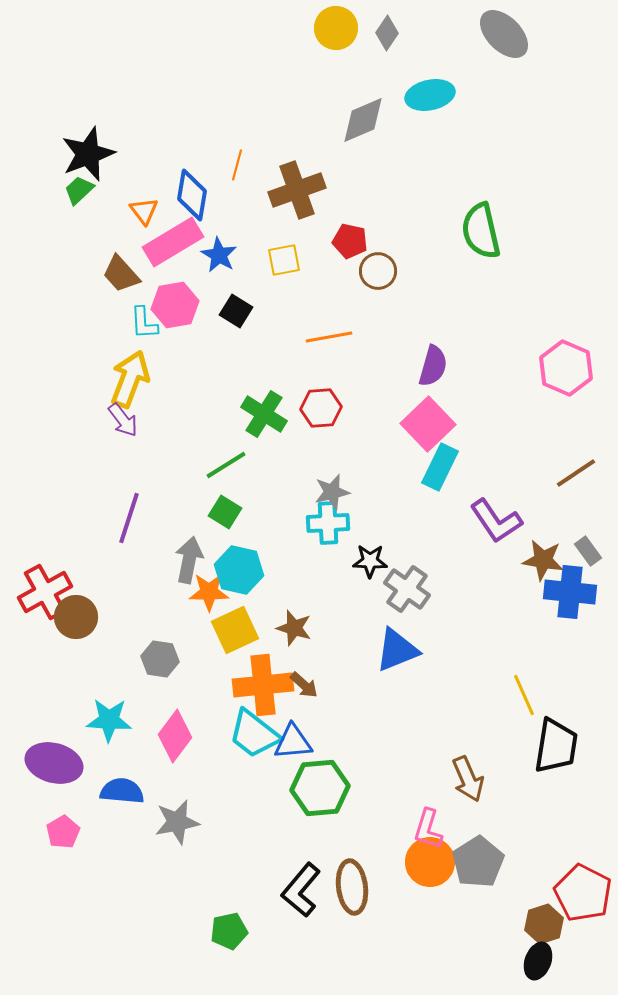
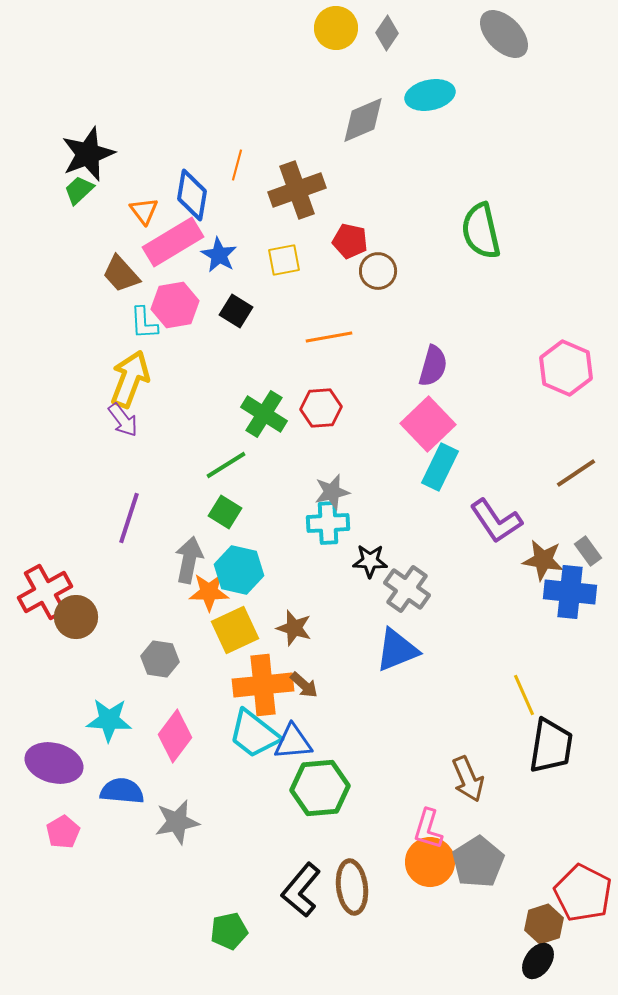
black trapezoid at (556, 746): moved 5 px left
black ellipse at (538, 961): rotated 15 degrees clockwise
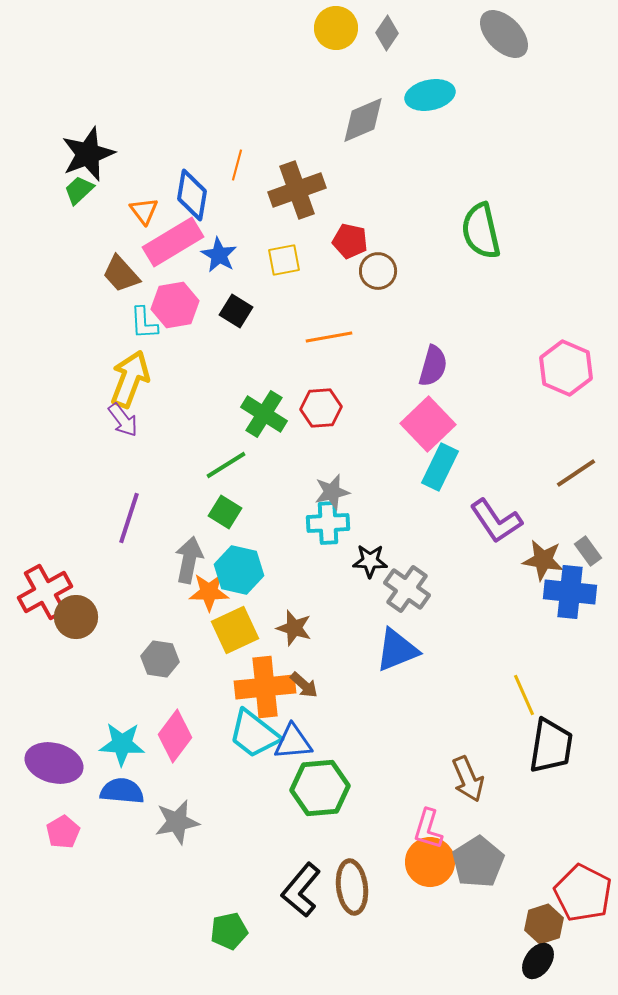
orange cross at (263, 685): moved 2 px right, 2 px down
cyan star at (109, 720): moved 13 px right, 24 px down
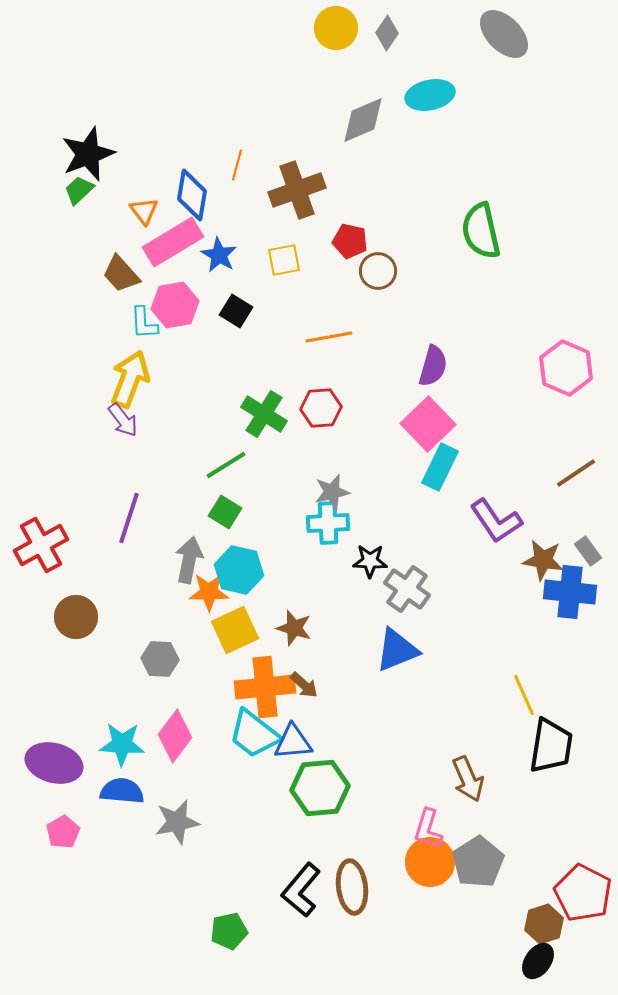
red cross at (45, 592): moved 4 px left, 47 px up
gray hexagon at (160, 659): rotated 6 degrees counterclockwise
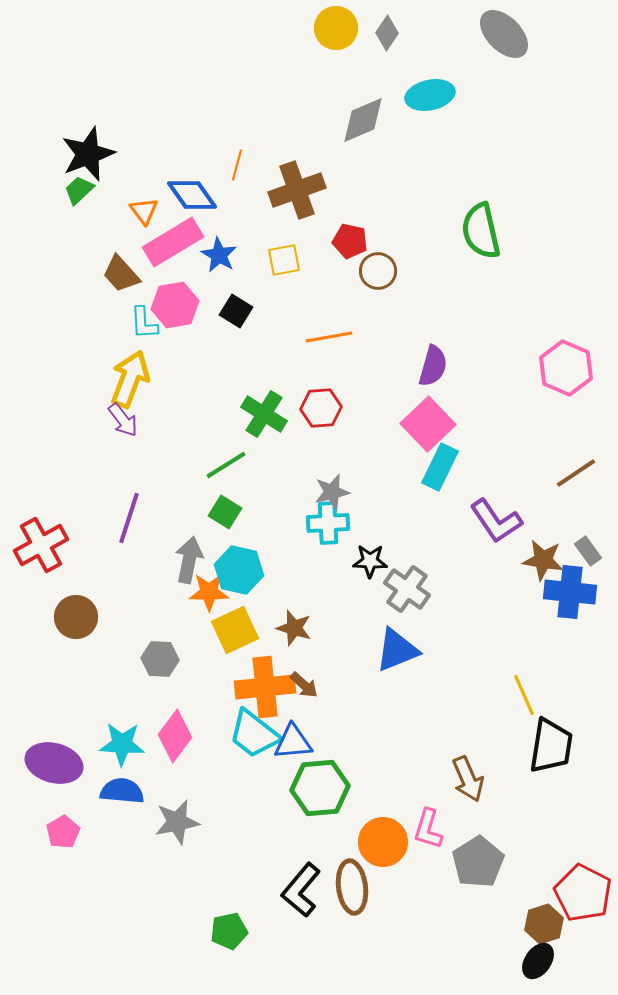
blue diamond at (192, 195): rotated 45 degrees counterclockwise
orange circle at (430, 862): moved 47 px left, 20 px up
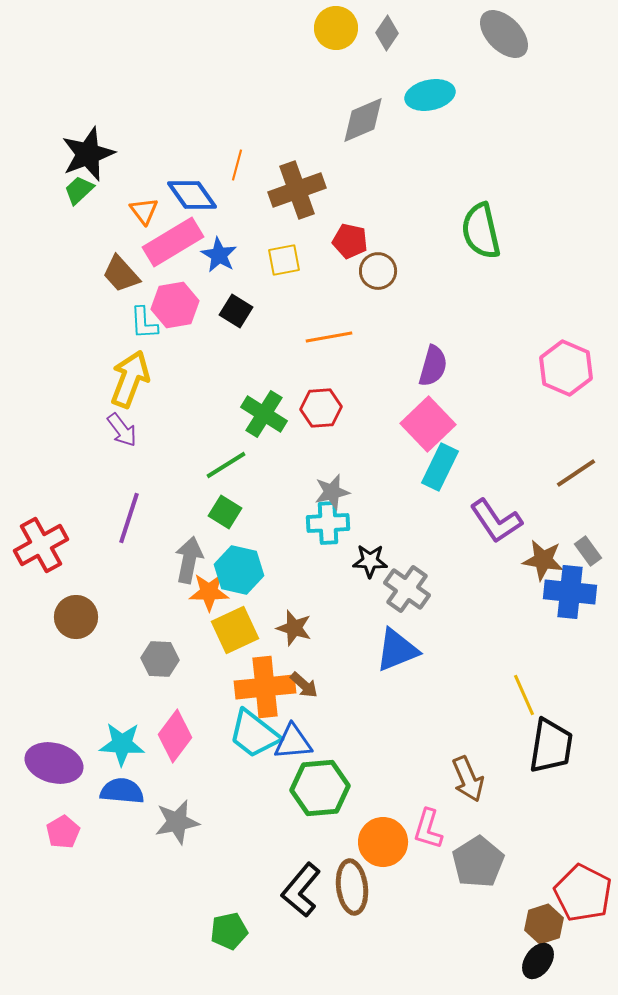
purple arrow at (123, 420): moved 1 px left, 10 px down
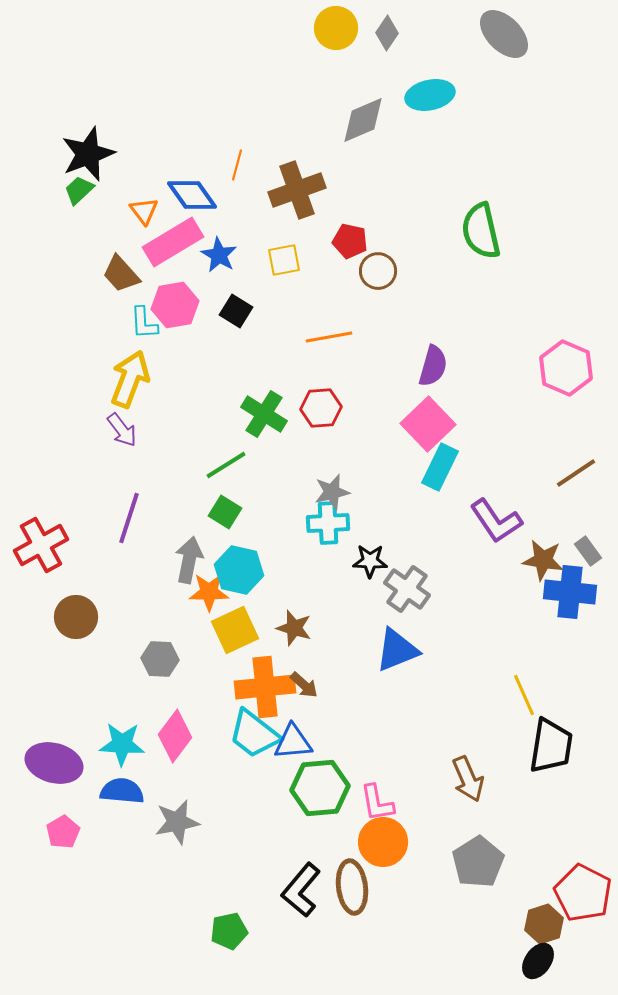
pink L-shape at (428, 829): moved 51 px left, 26 px up; rotated 27 degrees counterclockwise
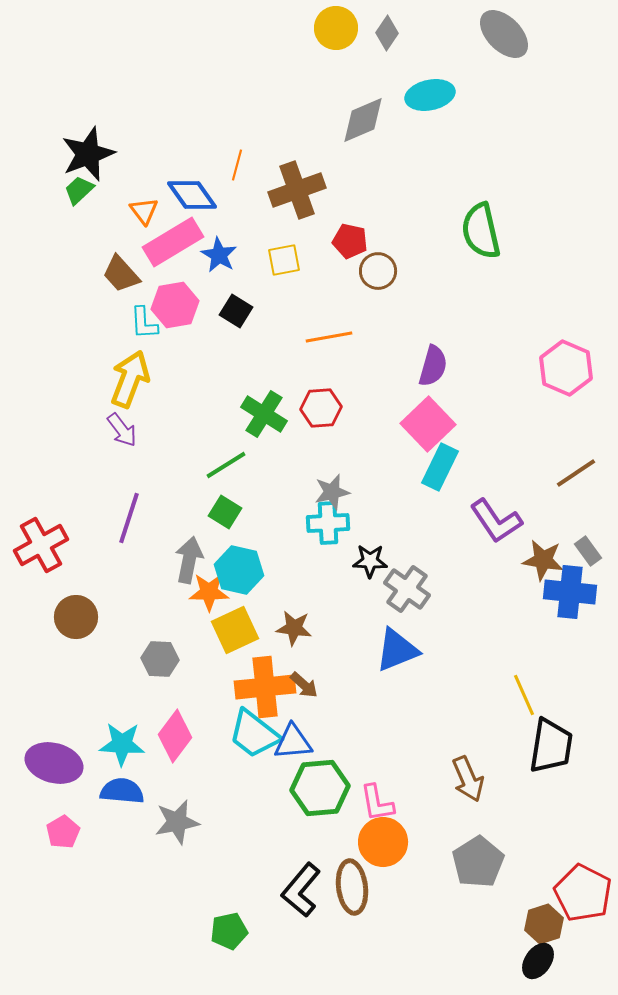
brown star at (294, 628): rotated 9 degrees counterclockwise
